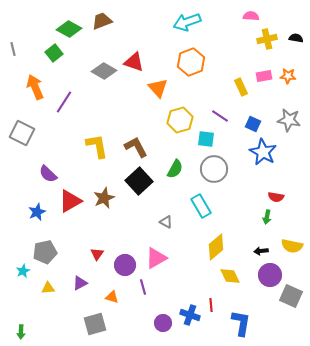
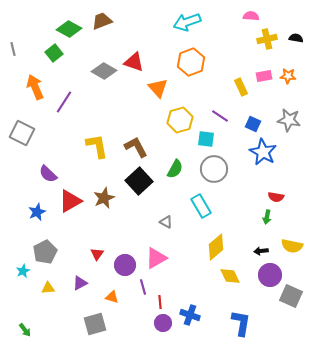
gray pentagon at (45, 252): rotated 15 degrees counterclockwise
red line at (211, 305): moved 51 px left, 3 px up
green arrow at (21, 332): moved 4 px right, 2 px up; rotated 40 degrees counterclockwise
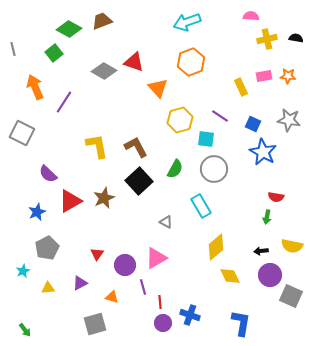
gray pentagon at (45, 252): moved 2 px right, 4 px up
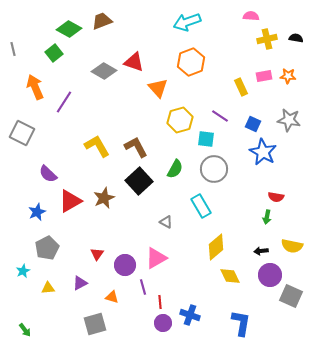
yellow L-shape at (97, 146): rotated 20 degrees counterclockwise
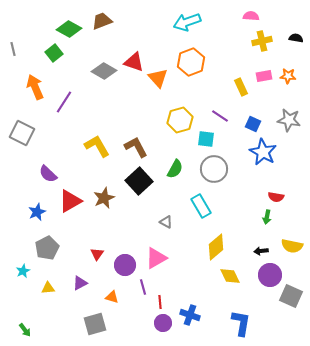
yellow cross at (267, 39): moved 5 px left, 2 px down
orange triangle at (158, 88): moved 10 px up
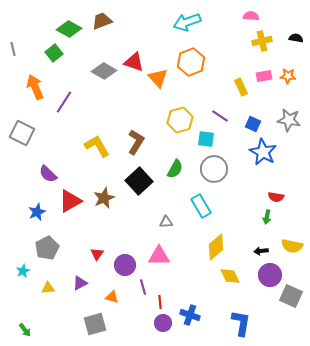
brown L-shape at (136, 147): moved 5 px up; rotated 60 degrees clockwise
gray triangle at (166, 222): rotated 32 degrees counterclockwise
pink triangle at (156, 258): moved 3 px right, 2 px up; rotated 30 degrees clockwise
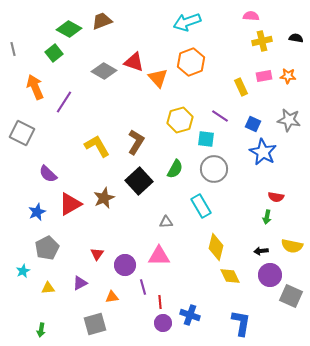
red triangle at (70, 201): moved 3 px down
yellow diamond at (216, 247): rotated 36 degrees counterclockwise
orange triangle at (112, 297): rotated 24 degrees counterclockwise
green arrow at (25, 330): moved 16 px right; rotated 48 degrees clockwise
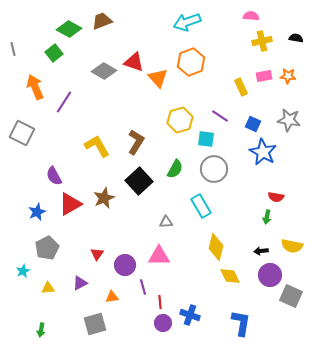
purple semicircle at (48, 174): moved 6 px right, 2 px down; rotated 18 degrees clockwise
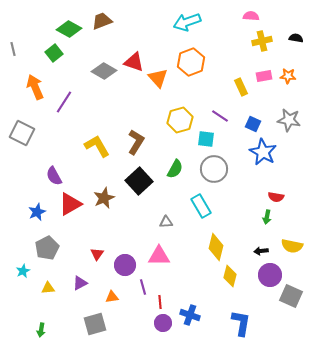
yellow diamond at (230, 276): rotated 40 degrees clockwise
